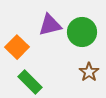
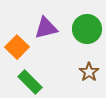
purple triangle: moved 4 px left, 3 px down
green circle: moved 5 px right, 3 px up
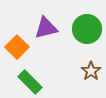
brown star: moved 2 px right, 1 px up
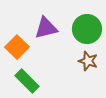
brown star: moved 3 px left, 10 px up; rotated 18 degrees counterclockwise
green rectangle: moved 3 px left, 1 px up
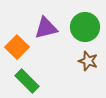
green circle: moved 2 px left, 2 px up
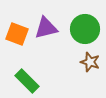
green circle: moved 2 px down
orange square: moved 13 px up; rotated 25 degrees counterclockwise
brown star: moved 2 px right, 1 px down
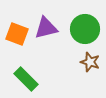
green rectangle: moved 1 px left, 2 px up
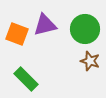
purple triangle: moved 1 px left, 3 px up
brown star: moved 1 px up
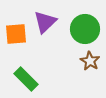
purple triangle: moved 3 px up; rotated 30 degrees counterclockwise
orange square: moved 1 px left; rotated 25 degrees counterclockwise
brown star: rotated 12 degrees clockwise
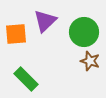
purple triangle: moved 1 px up
green circle: moved 1 px left, 3 px down
brown star: rotated 12 degrees counterclockwise
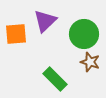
green circle: moved 2 px down
brown star: moved 1 px down
green rectangle: moved 29 px right
